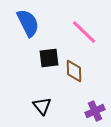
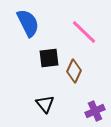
brown diamond: rotated 25 degrees clockwise
black triangle: moved 3 px right, 2 px up
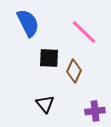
black square: rotated 10 degrees clockwise
purple cross: rotated 18 degrees clockwise
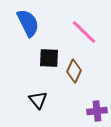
black triangle: moved 7 px left, 4 px up
purple cross: moved 2 px right
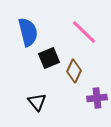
blue semicircle: moved 9 px down; rotated 12 degrees clockwise
black square: rotated 25 degrees counterclockwise
black triangle: moved 1 px left, 2 px down
purple cross: moved 13 px up
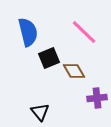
brown diamond: rotated 55 degrees counterclockwise
black triangle: moved 3 px right, 10 px down
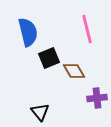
pink line: moved 3 px right, 3 px up; rotated 32 degrees clockwise
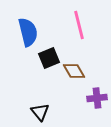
pink line: moved 8 px left, 4 px up
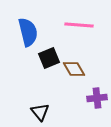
pink line: rotated 72 degrees counterclockwise
brown diamond: moved 2 px up
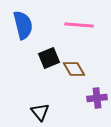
blue semicircle: moved 5 px left, 7 px up
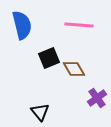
blue semicircle: moved 1 px left
purple cross: rotated 30 degrees counterclockwise
